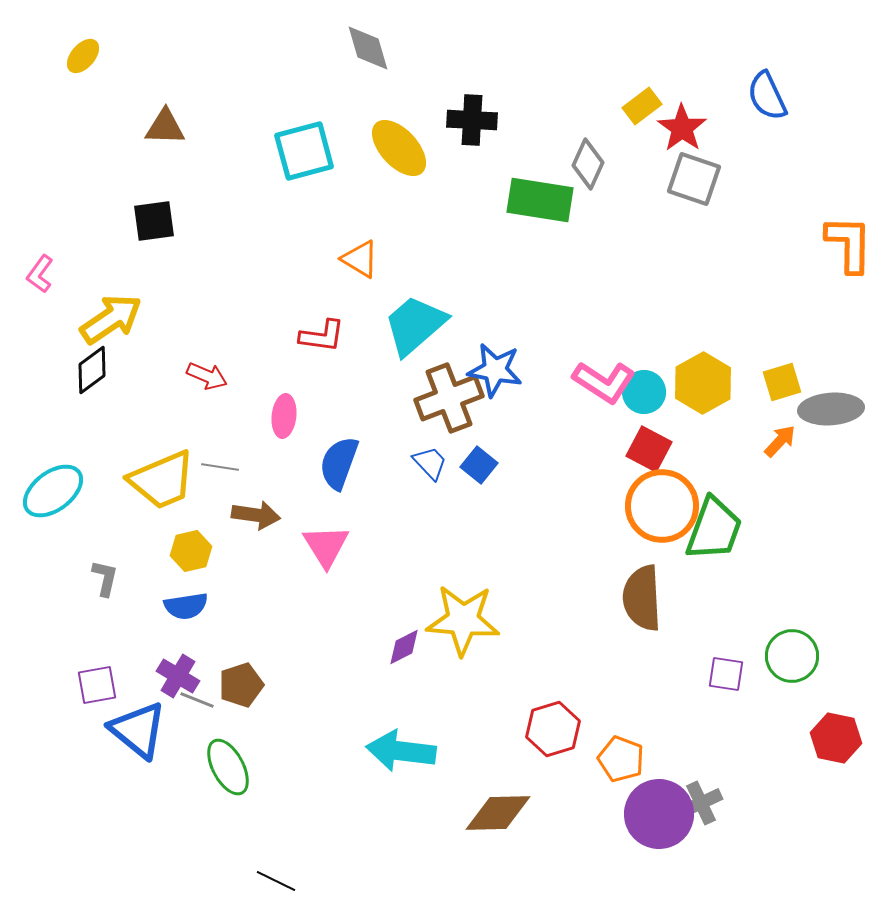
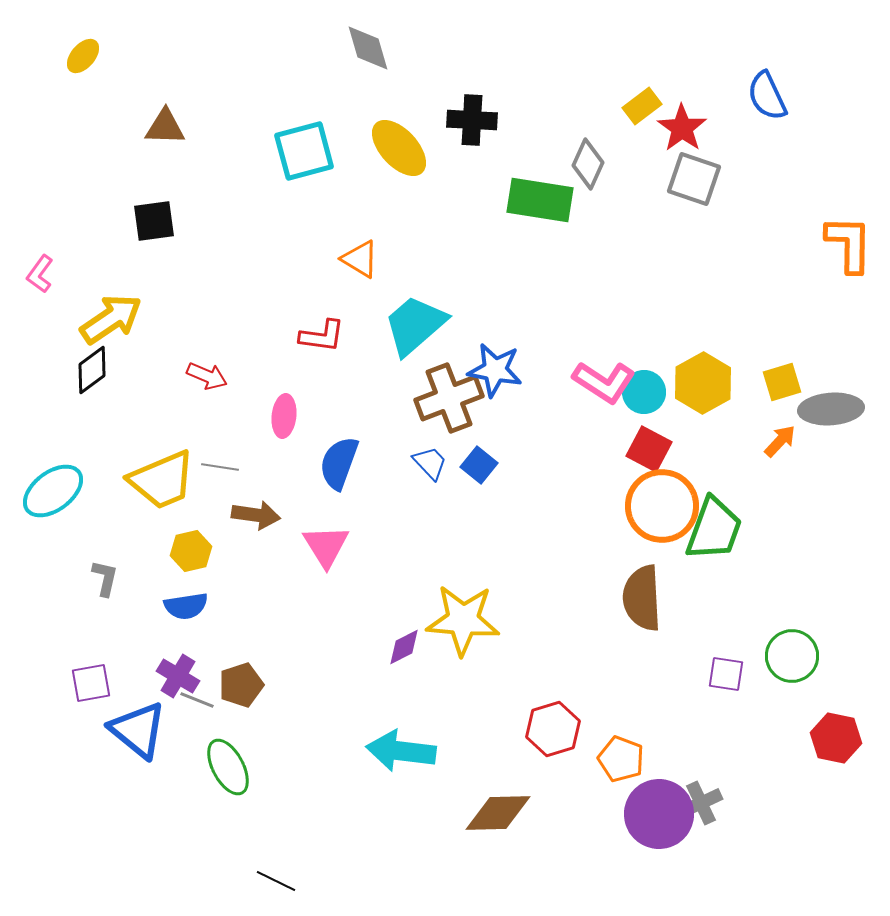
purple square at (97, 685): moved 6 px left, 2 px up
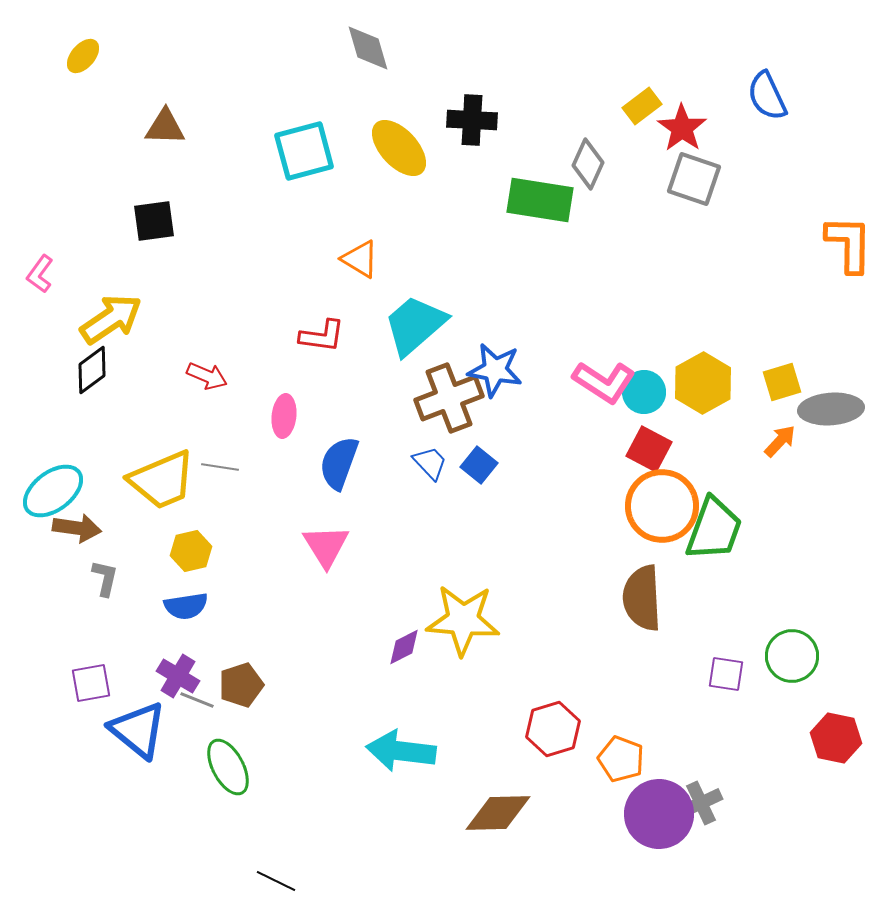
brown arrow at (256, 515): moved 179 px left, 13 px down
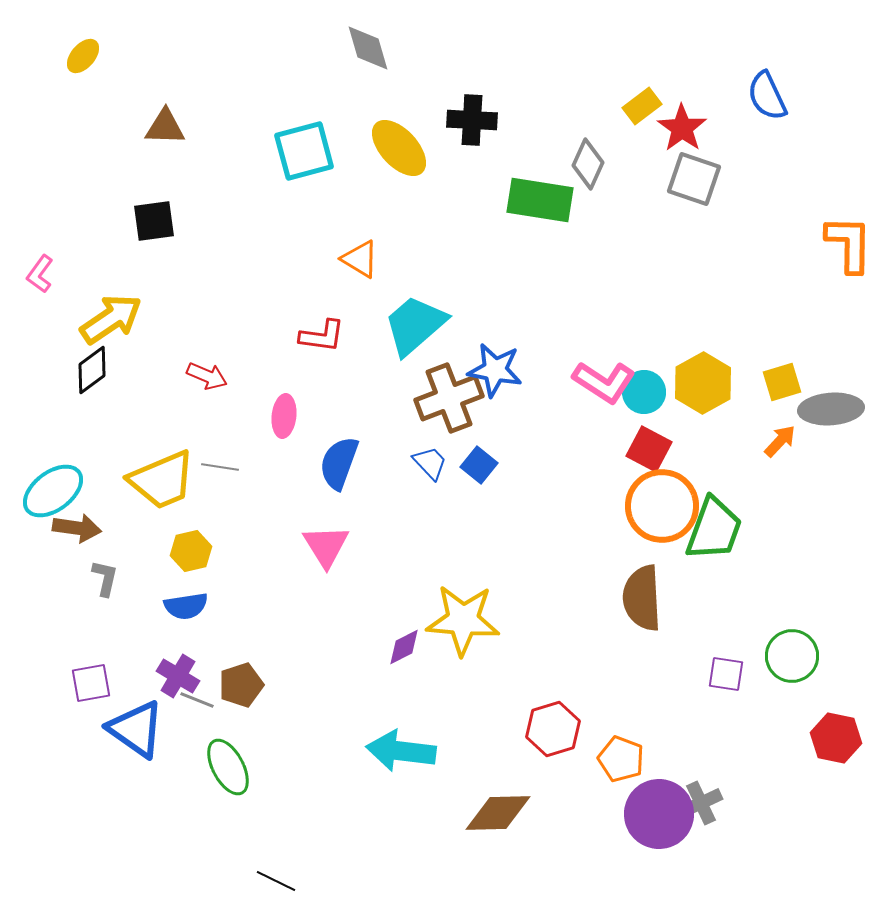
blue triangle at (138, 730): moved 2 px left, 1 px up; rotated 4 degrees counterclockwise
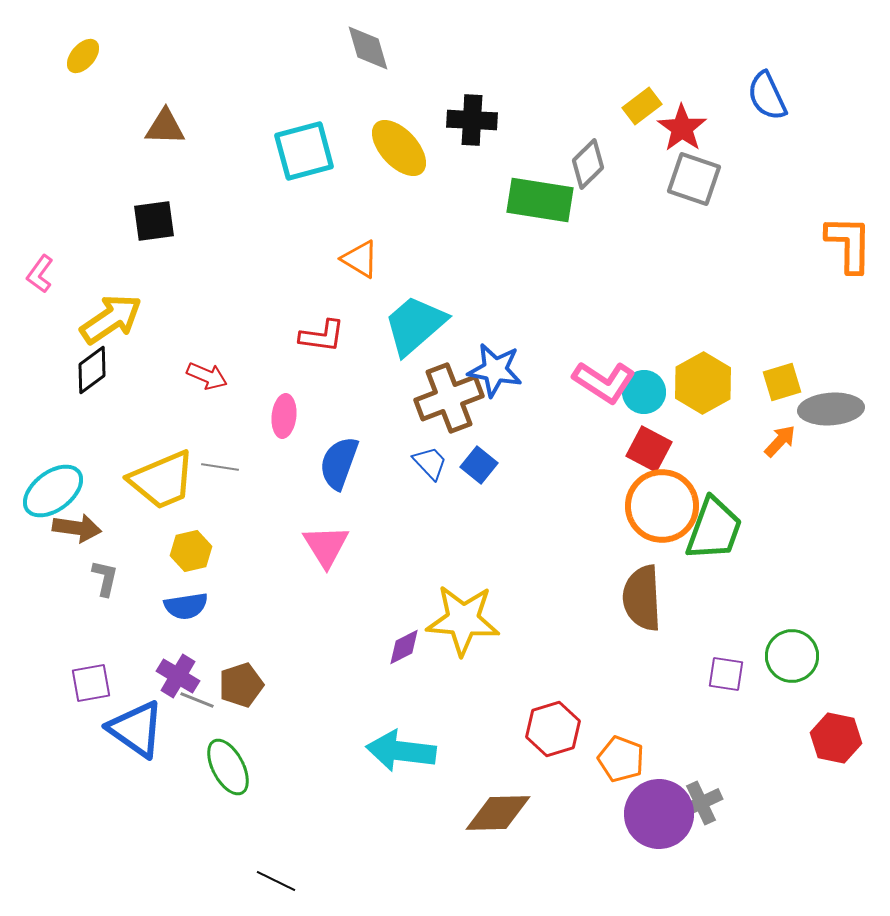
gray diamond at (588, 164): rotated 21 degrees clockwise
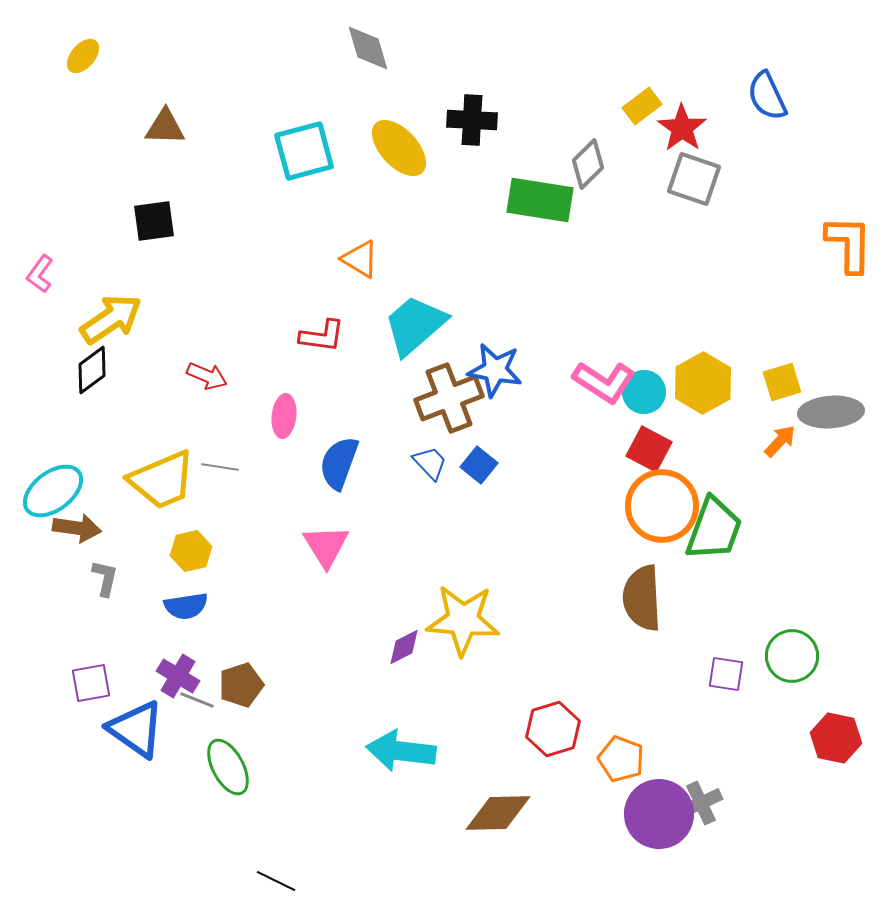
gray ellipse at (831, 409): moved 3 px down
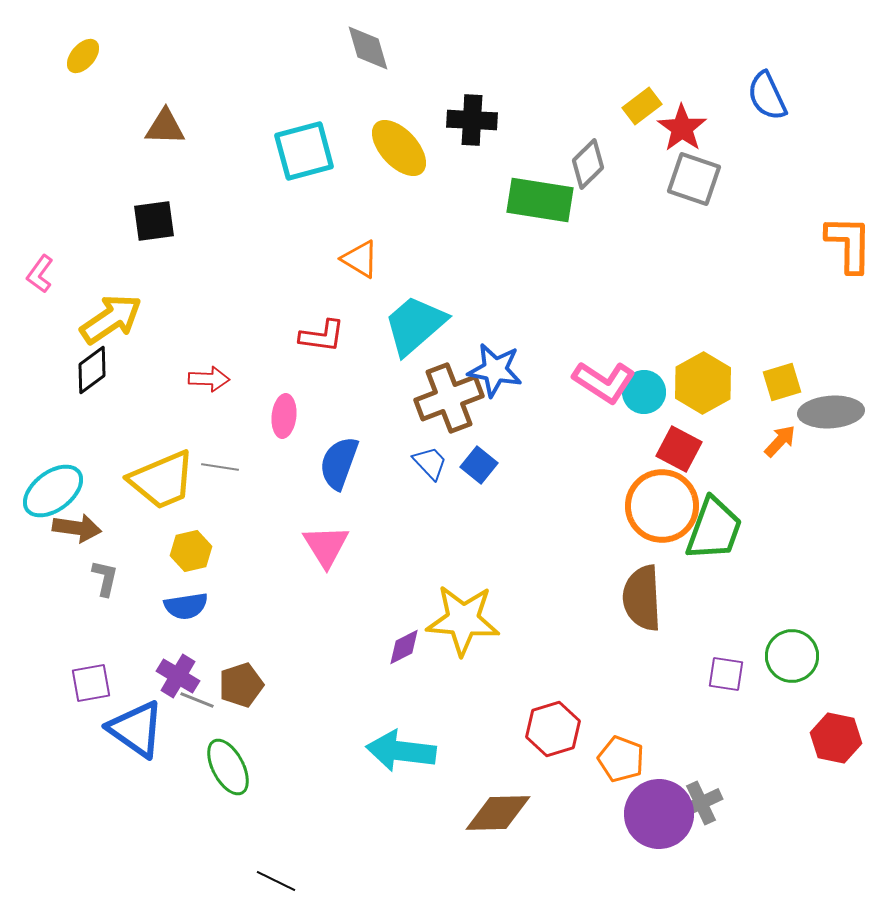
red arrow at (207, 376): moved 2 px right, 3 px down; rotated 21 degrees counterclockwise
red square at (649, 449): moved 30 px right
